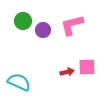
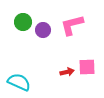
green circle: moved 1 px down
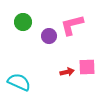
purple circle: moved 6 px right, 6 px down
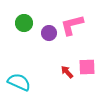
green circle: moved 1 px right, 1 px down
purple circle: moved 3 px up
red arrow: rotated 120 degrees counterclockwise
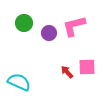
pink L-shape: moved 2 px right, 1 px down
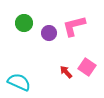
pink square: rotated 36 degrees clockwise
red arrow: moved 1 px left
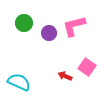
red arrow: moved 1 px left, 4 px down; rotated 24 degrees counterclockwise
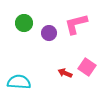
pink L-shape: moved 2 px right, 2 px up
red arrow: moved 3 px up
cyan semicircle: rotated 20 degrees counterclockwise
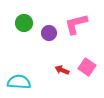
red arrow: moved 3 px left, 3 px up
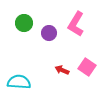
pink L-shape: rotated 45 degrees counterclockwise
